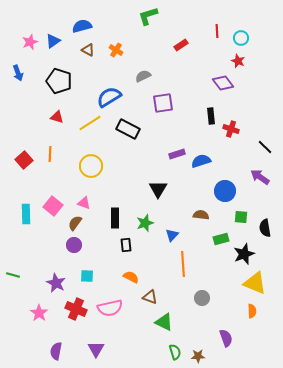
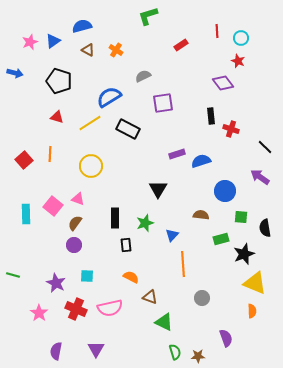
blue arrow at (18, 73): moved 3 px left; rotated 56 degrees counterclockwise
pink triangle at (84, 203): moved 6 px left, 4 px up
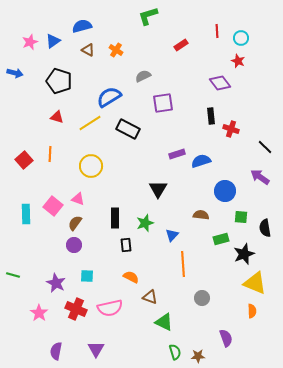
purple diamond at (223, 83): moved 3 px left
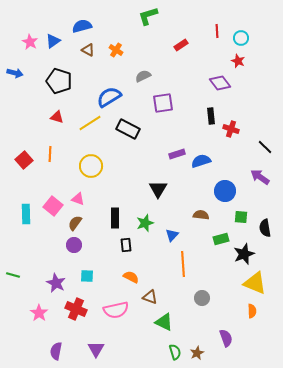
pink star at (30, 42): rotated 21 degrees counterclockwise
pink semicircle at (110, 308): moved 6 px right, 2 px down
brown star at (198, 356): moved 1 px left, 3 px up; rotated 24 degrees counterclockwise
